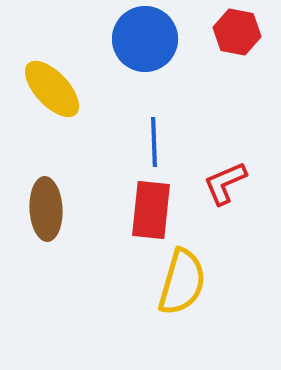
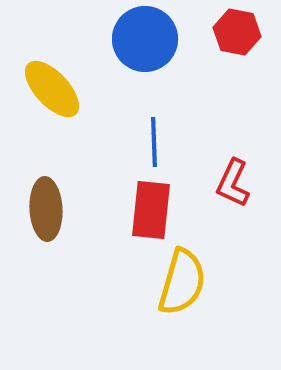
red L-shape: moved 8 px right; rotated 42 degrees counterclockwise
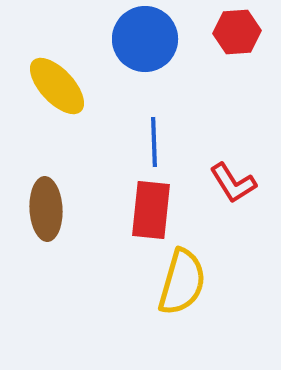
red hexagon: rotated 15 degrees counterclockwise
yellow ellipse: moved 5 px right, 3 px up
red L-shape: rotated 57 degrees counterclockwise
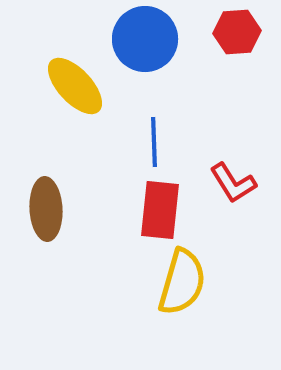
yellow ellipse: moved 18 px right
red rectangle: moved 9 px right
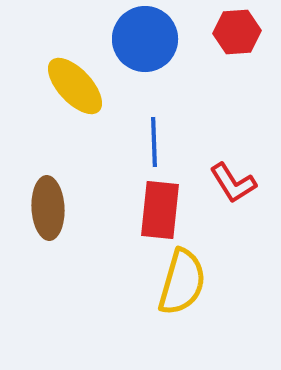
brown ellipse: moved 2 px right, 1 px up
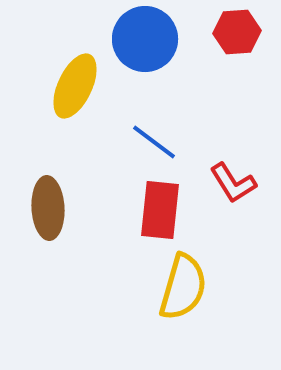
yellow ellipse: rotated 68 degrees clockwise
blue line: rotated 51 degrees counterclockwise
yellow semicircle: moved 1 px right, 5 px down
